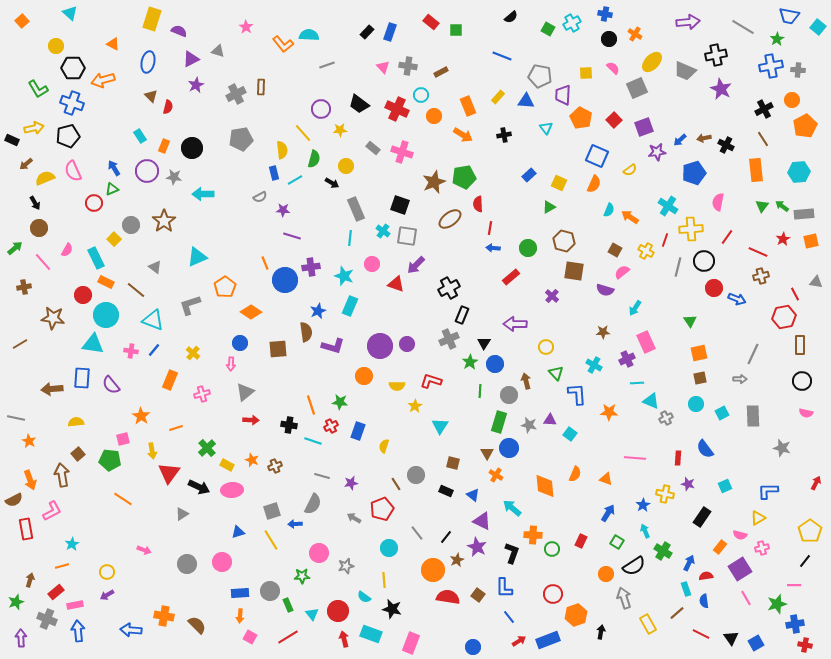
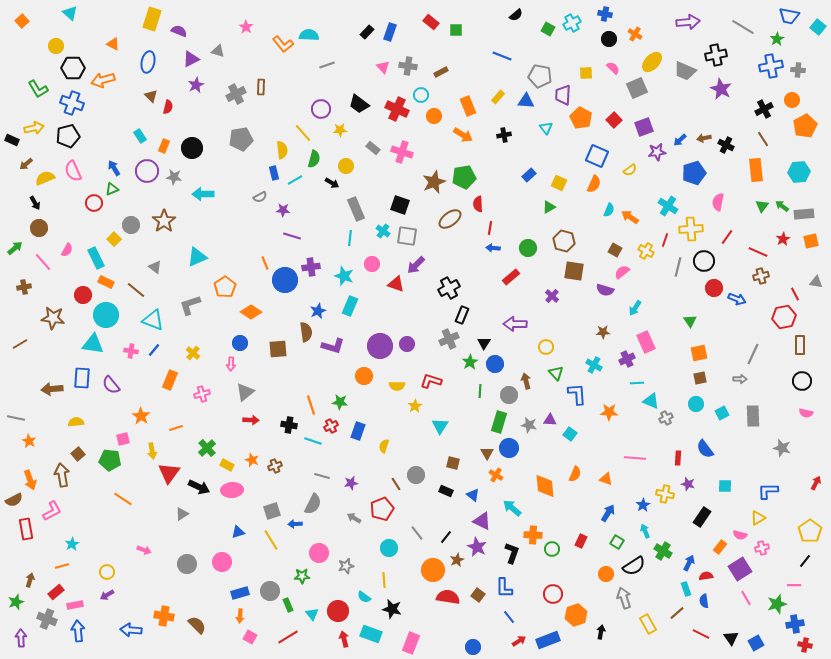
black semicircle at (511, 17): moved 5 px right, 2 px up
cyan square at (725, 486): rotated 24 degrees clockwise
blue rectangle at (240, 593): rotated 12 degrees counterclockwise
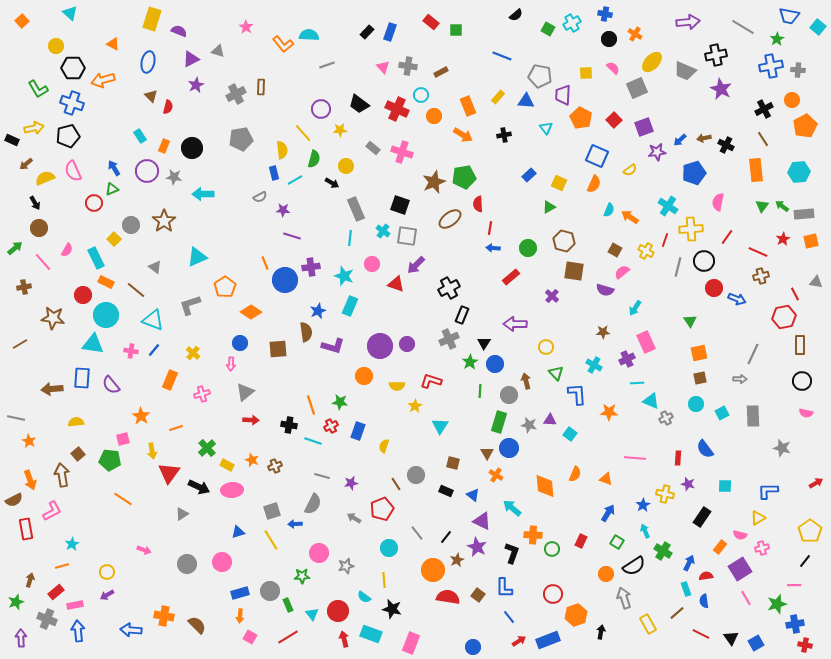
red arrow at (816, 483): rotated 32 degrees clockwise
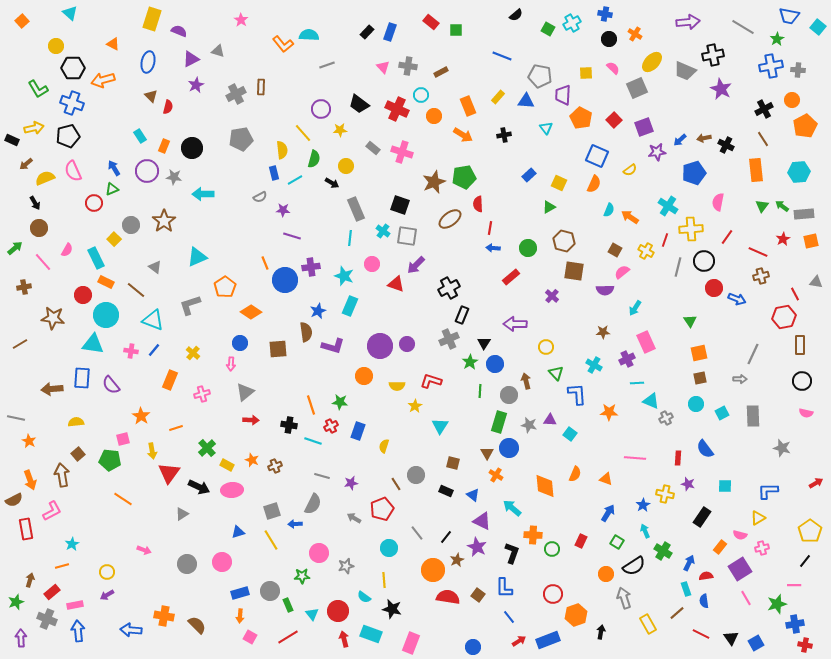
pink star at (246, 27): moved 5 px left, 7 px up
black cross at (716, 55): moved 3 px left
purple semicircle at (605, 290): rotated 18 degrees counterclockwise
red rectangle at (56, 592): moved 4 px left
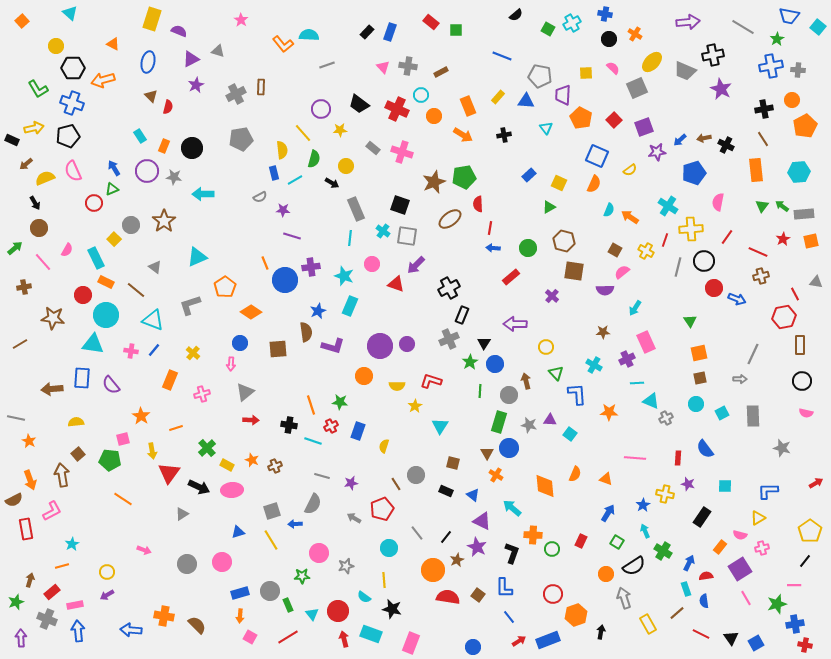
black cross at (764, 109): rotated 18 degrees clockwise
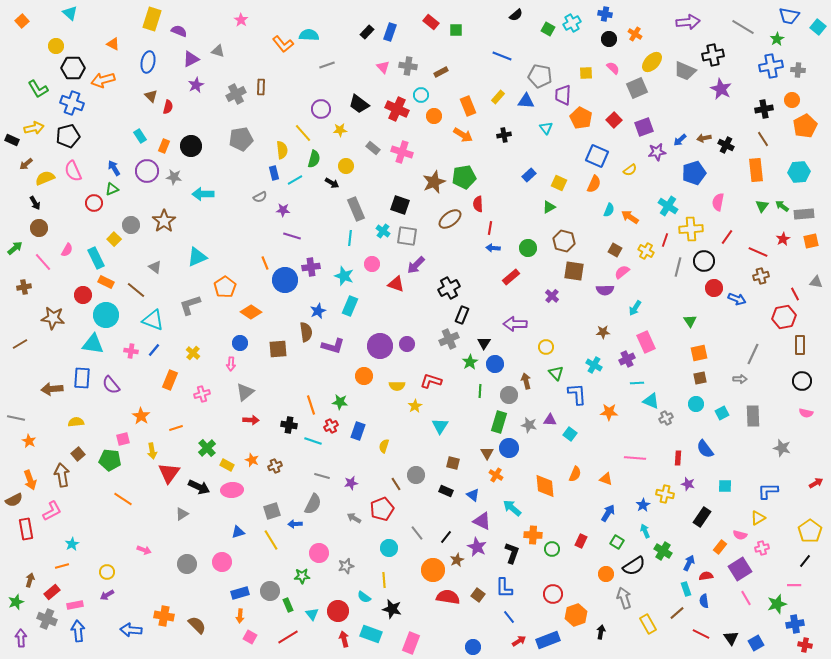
black circle at (192, 148): moved 1 px left, 2 px up
